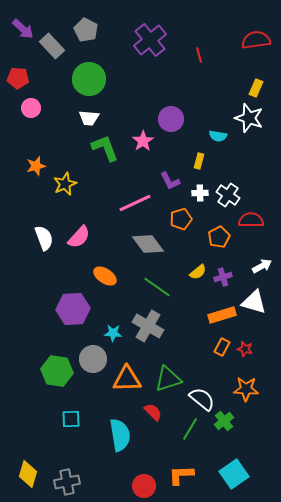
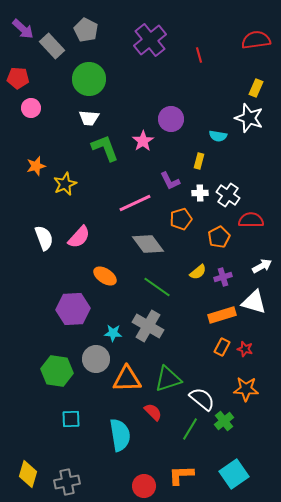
gray circle at (93, 359): moved 3 px right
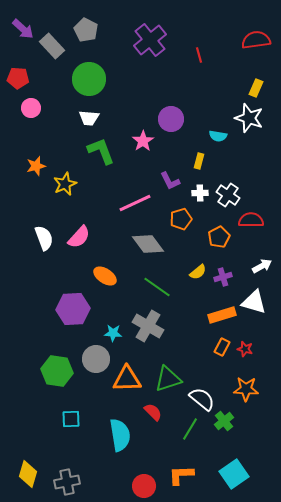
green L-shape at (105, 148): moved 4 px left, 3 px down
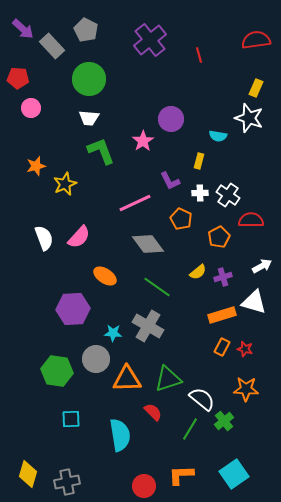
orange pentagon at (181, 219): rotated 30 degrees counterclockwise
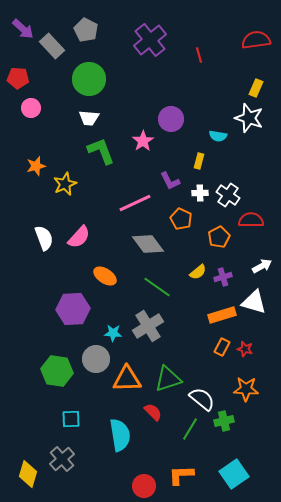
gray cross at (148, 326): rotated 28 degrees clockwise
green cross at (224, 421): rotated 24 degrees clockwise
gray cross at (67, 482): moved 5 px left, 23 px up; rotated 30 degrees counterclockwise
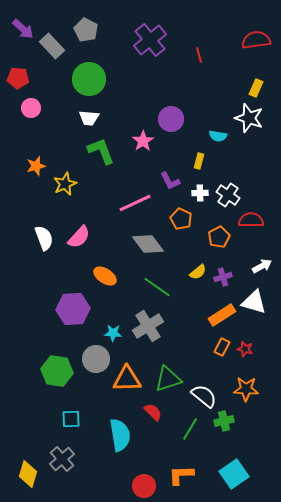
orange rectangle at (222, 315): rotated 16 degrees counterclockwise
white semicircle at (202, 399): moved 2 px right, 3 px up
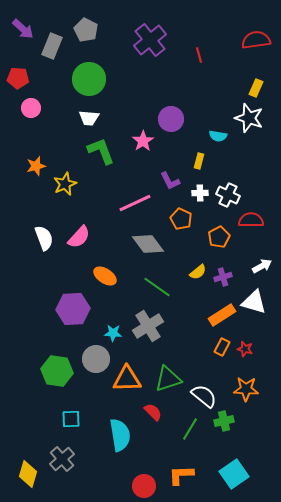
gray rectangle at (52, 46): rotated 65 degrees clockwise
white cross at (228, 195): rotated 10 degrees counterclockwise
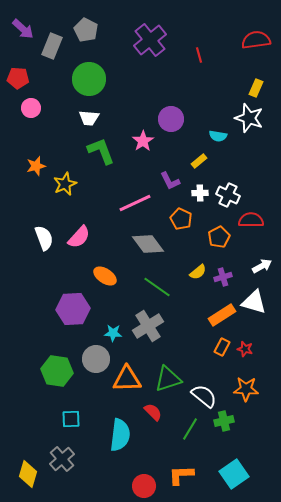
yellow rectangle at (199, 161): rotated 35 degrees clockwise
cyan semicircle at (120, 435): rotated 16 degrees clockwise
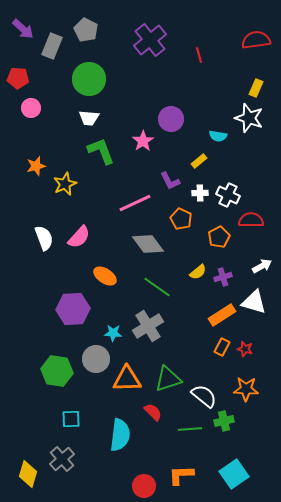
green line at (190, 429): rotated 55 degrees clockwise
